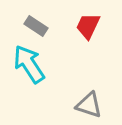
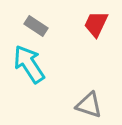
red trapezoid: moved 8 px right, 2 px up
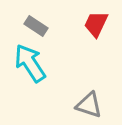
cyan arrow: moved 1 px right, 1 px up
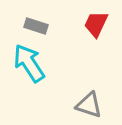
gray rectangle: rotated 15 degrees counterclockwise
cyan arrow: moved 1 px left
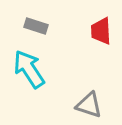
red trapezoid: moved 5 px right, 7 px down; rotated 28 degrees counterclockwise
cyan arrow: moved 6 px down
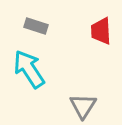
gray triangle: moved 6 px left, 1 px down; rotated 44 degrees clockwise
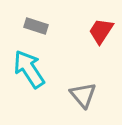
red trapezoid: rotated 36 degrees clockwise
gray triangle: moved 11 px up; rotated 12 degrees counterclockwise
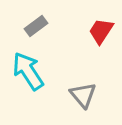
gray rectangle: rotated 55 degrees counterclockwise
cyan arrow: moved 1 px left, 2 px down
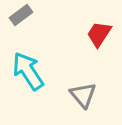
gray rectangle: moved 15 px left, 11 px up
red trapezoid: moved 2 px left, 3 px down
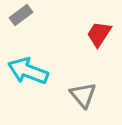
cyan arrow: rotated 36 degrees counterclockwise
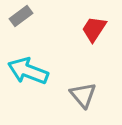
gray rectangle: moved 1 px down
red trapezoid: moved 5 px left, 5 px up
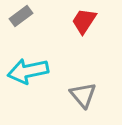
red trapezoid: moved 10 px left, 8 px up
cyan arrow: rotated 33 degrees counterclockwise
